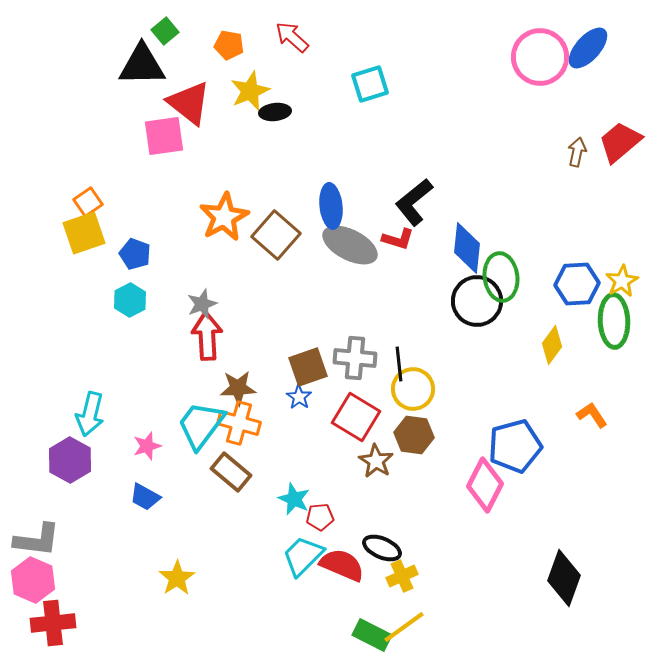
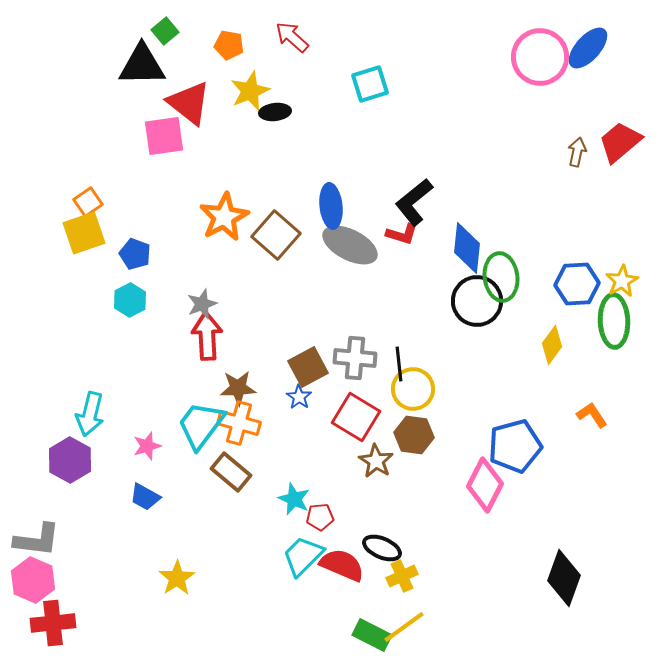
red L-shape at (398, 239): moved 4 px right, 5 px up
brown square at (308, 367): rotated 9 degrees counterclockwise
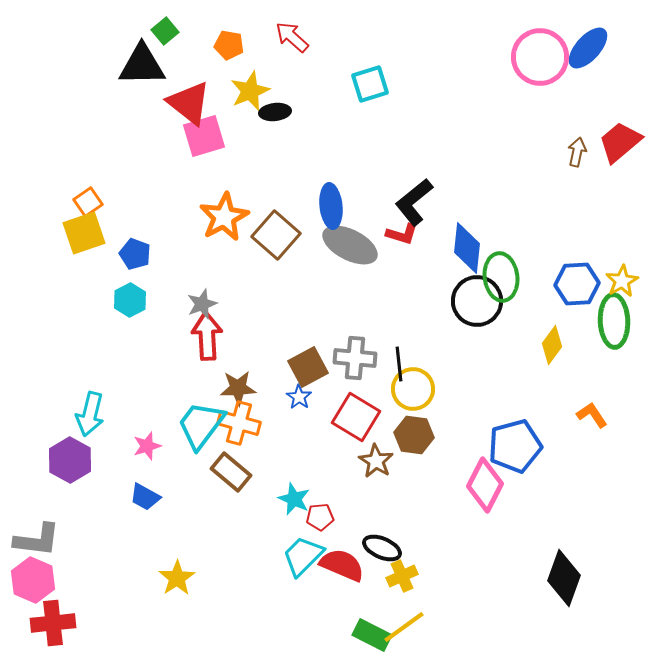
pink square at (164, 136): moved 40 px right; rotated 9 degrees counterclockwise
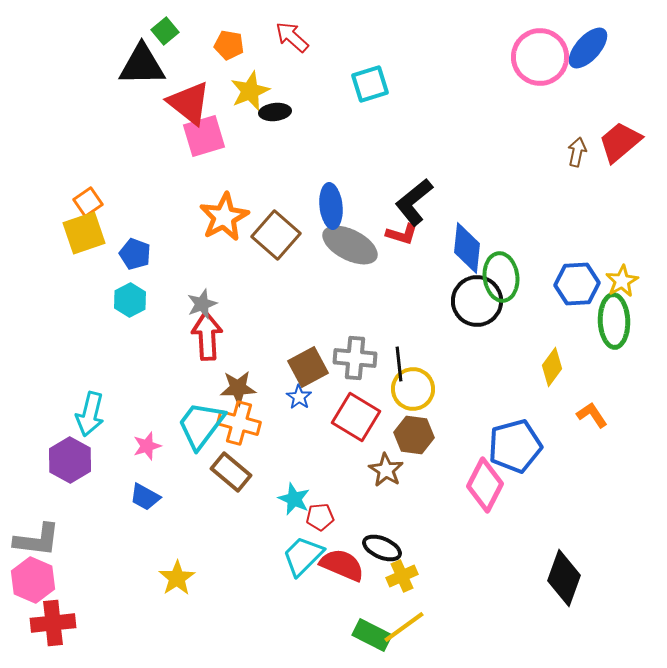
yellow diamond at (552, 345): moved 22 px down
brown star at (376, 461): moved 10 px right, 9 px down
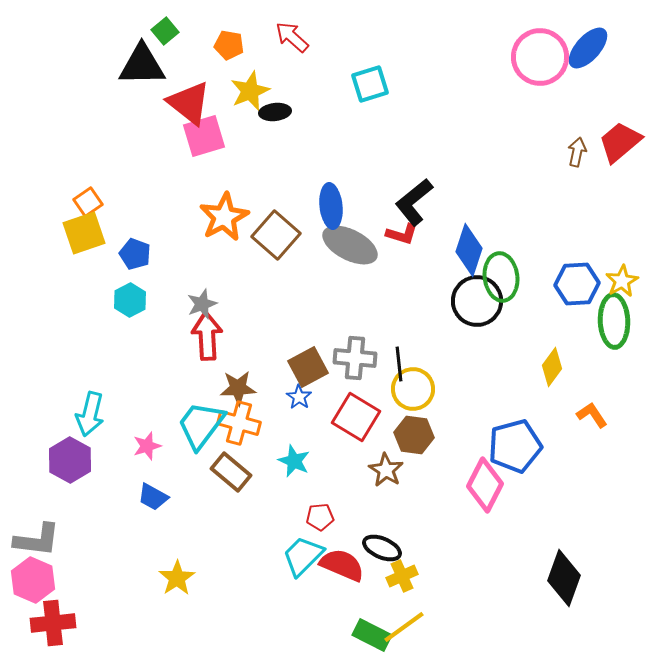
blue diamond at (467, 248): moved 2 px right, 2 px down; rotated 12 degrees clockwise
blue trapezoid at (145, 497): moved 8 px right
cyan star at (294, 499): moved 38 px up
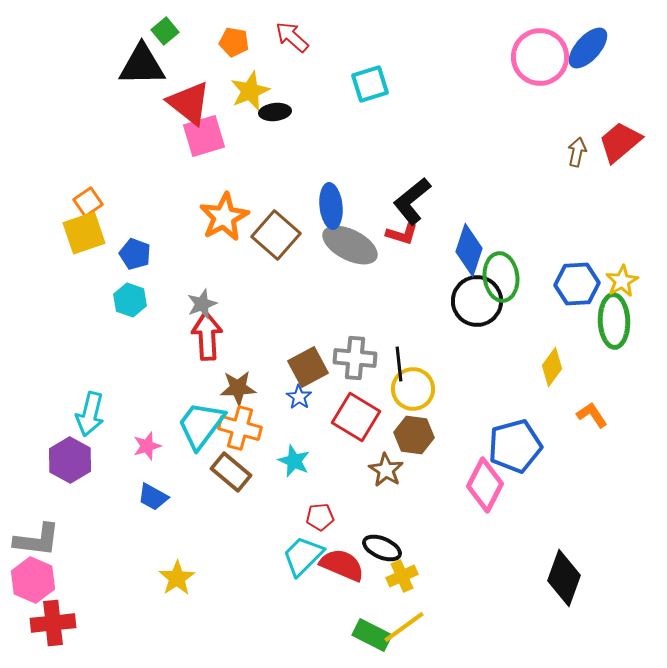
orange pentagon at (229, 45): moved 5 px right, 3 px up
black L-shape at (414, 202): moved 2 px left, 1 px up
cyan hexagon at (130, 300): rotated 12 degrees counterclockwise
orange cross at (239, 423): moved 1 px right, 5 px down
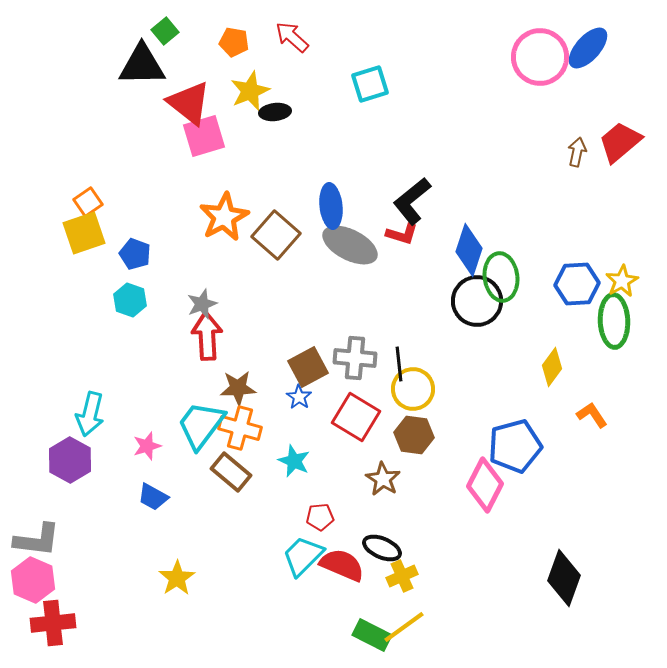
brown star at (386, 470): moved 3 px left, 9 px down
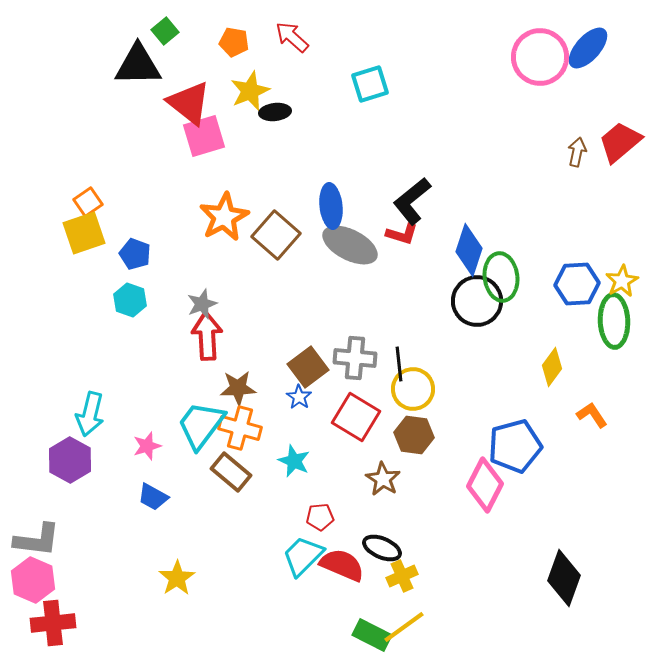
black triangle at (142, 65): moved 4 px left
brown square at (308, 367): rotated 9 degrees counterclockwise
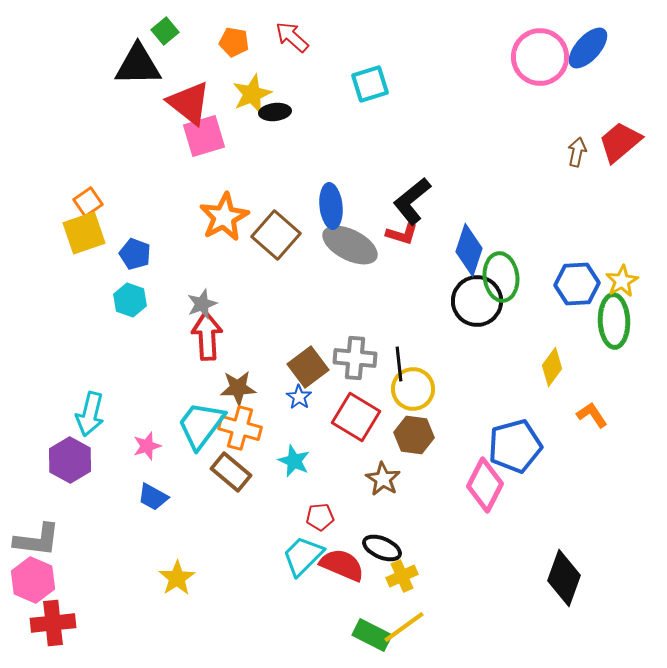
yellow star at (250, 91): moved 2 px right, 3 px down
